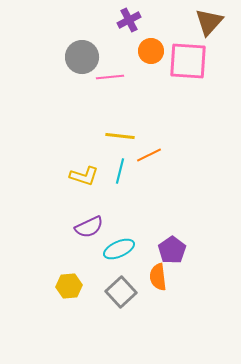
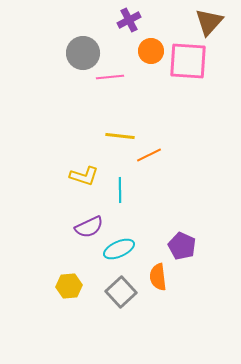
gray circle: moved 1 px right, 4 px up
cyan line: moved 19 px down; rotated 15 degrees counterclockwise
purple pentagon: moved 10 px right, 4 px up; rotated 12 degrees counterclockwise
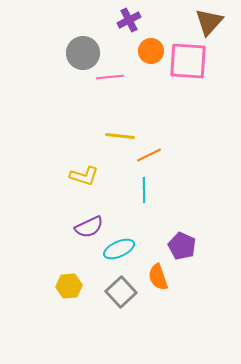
cyan line: moved 24 px right
orange semicircle: rotated 12 degrees counterclockwise
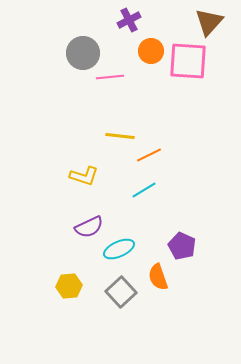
cyan line: rotated 60 degrees clockwise
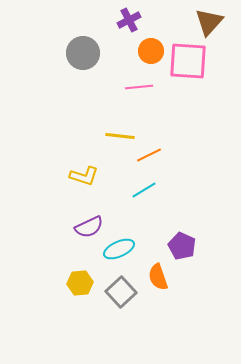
pink line: moved 29 px right, 10 px down
yellow hexagon: moved 11 px right, 3 px up
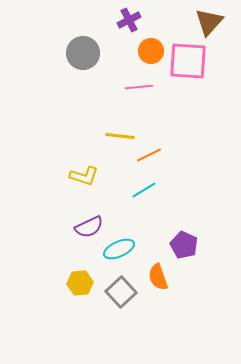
purple pentagon: moved 2 px right, 1 px up
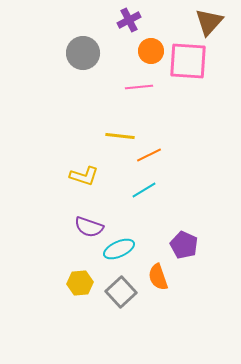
purple semicircle: rotated 44 degrees clockwise
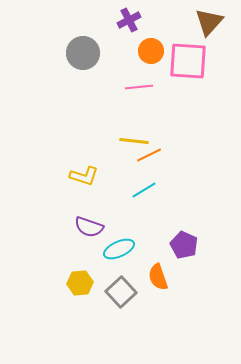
yellow line: moved 14 px right, 5 px down
